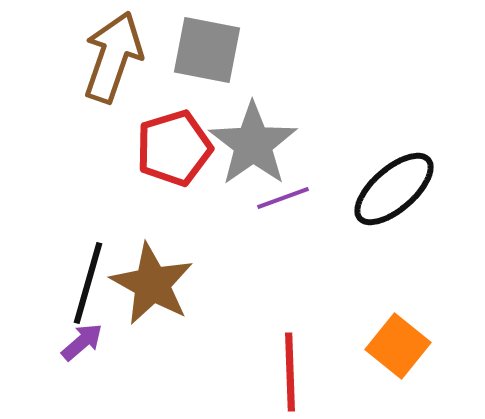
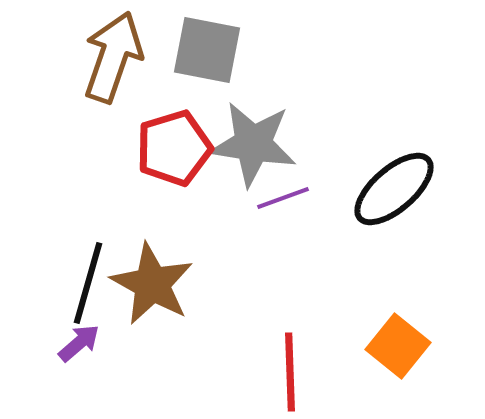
gray star: rotated 28 degrees counterclockwise
purple arrow: moved 3 px left, 1 px down
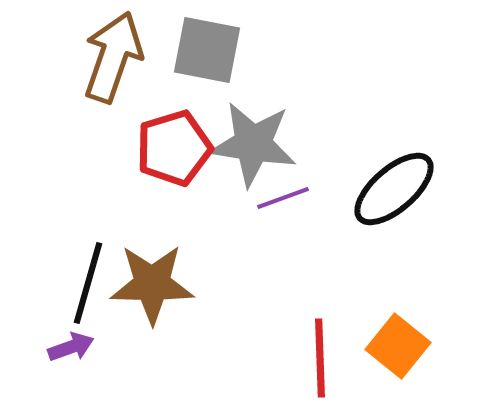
brown star: rotated 28 degrees counterclockwise
purple arrow: moved 8 px left, 4 px down; rotated 21 degrees clockwise
red line: moved 30 px right, 14 px up
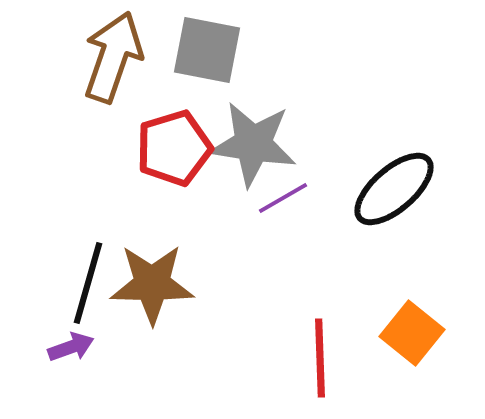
purple line: rotated 10 degrees counterclockwise
orange square: moved 14 px right, 13 px up
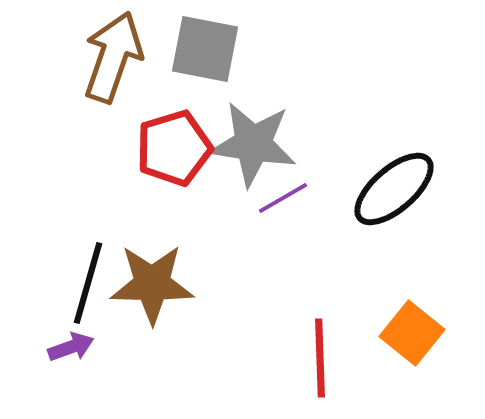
gray square: moved 2 px left, 1 px up
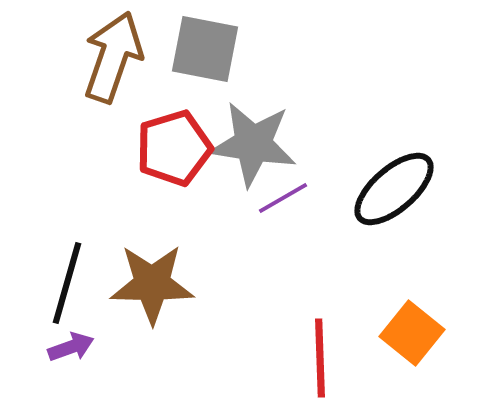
black line: moved 21 px left
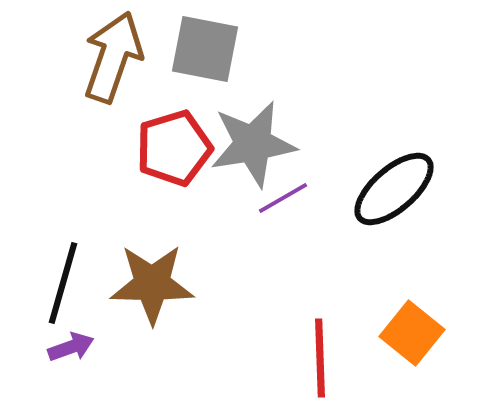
gray star: rotated 18 degrees counterclockwise
black line: moved 4 px left
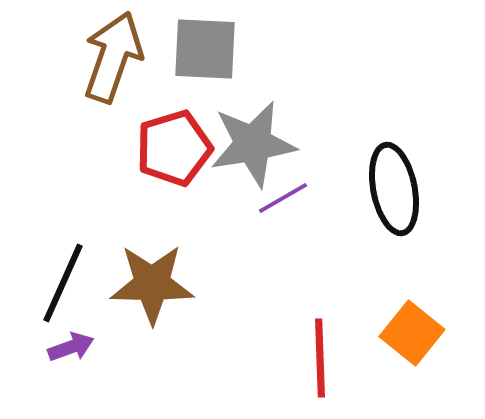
gray square: rotated 8 degrees counterclockwise
black ellipse: rotated 60 degrees counterclockwise
black line: rotated 8 degrees clockwise
